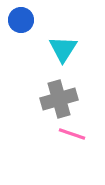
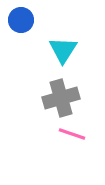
cyan triangle: moved 1 px down
gray cross: moved 2 px right, 1 px up
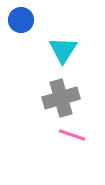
pink line: moved 1 px down
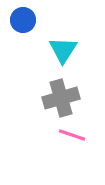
blue circle: moved 2 px right
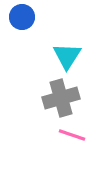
blue circle: moved 1 px left, 3 px up
cyan triangle: moved 4 px right, 6 px down
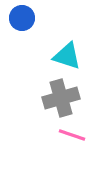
blue circle: moved 1 px down
cyan triangle: rotated 44 degrees counterclockwise
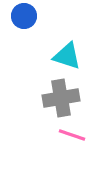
blue circle: moved 2 px right, 2 px up
gray cross: rotated 6 degrees clockwise
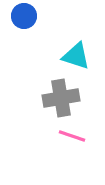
cyan triangle: moved 9 px right
pink line: moved 1 px down
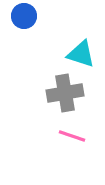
cyan triangle: moved 5 px right, 2 px up
gray cross: moved 4 px right, 5 px up
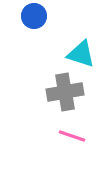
blue circle: moved 10 px right
gray cross: moved 1 px up
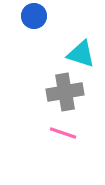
pink line: moved 9 px left, 3 px up
